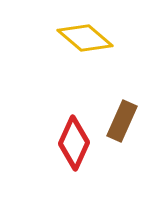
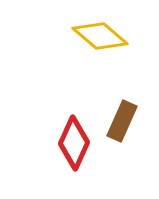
yellow diamond: moved 15 px right, 2 px up
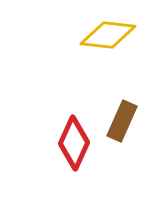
yellow diamond: moved 8 px right, 1 px up; rotated 34 degrees counterclockwise
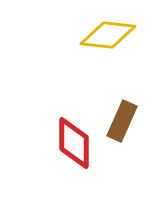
red diamond: rotated 24 degrees counterclockwise
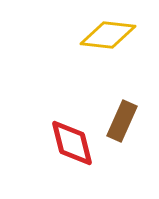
red diamond: moved 2 px left; rotated 14 degrees counterclockwise
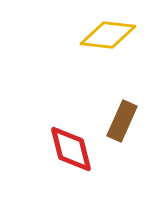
red diamond: moved 1 px left, 6 px down
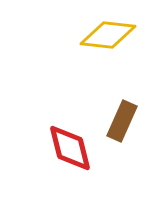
red diamond: moved 1 px left, 1 px up
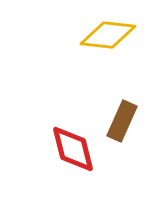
red diamond: moved 3 px right, 1 px down
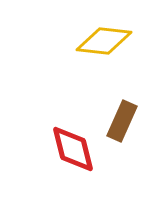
yellow diamond: moved 4 px left, 6 px down
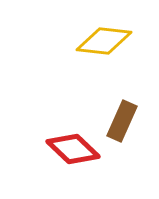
red diamond: rotated 32 degrees counterclockwise
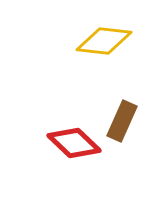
red diamond: moved 1 px right, 6 px up
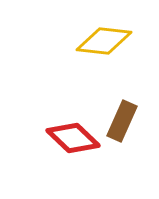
red diamond: moved 1 px left, 5 px up
